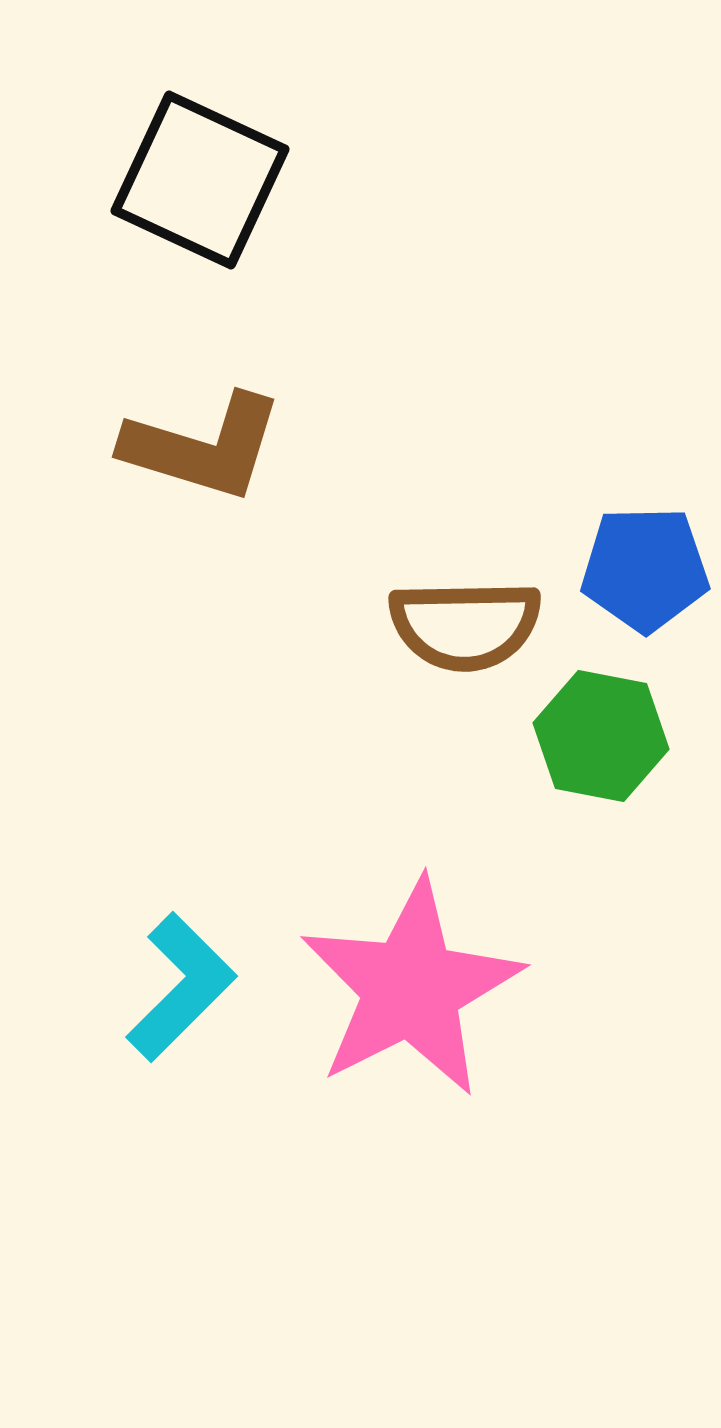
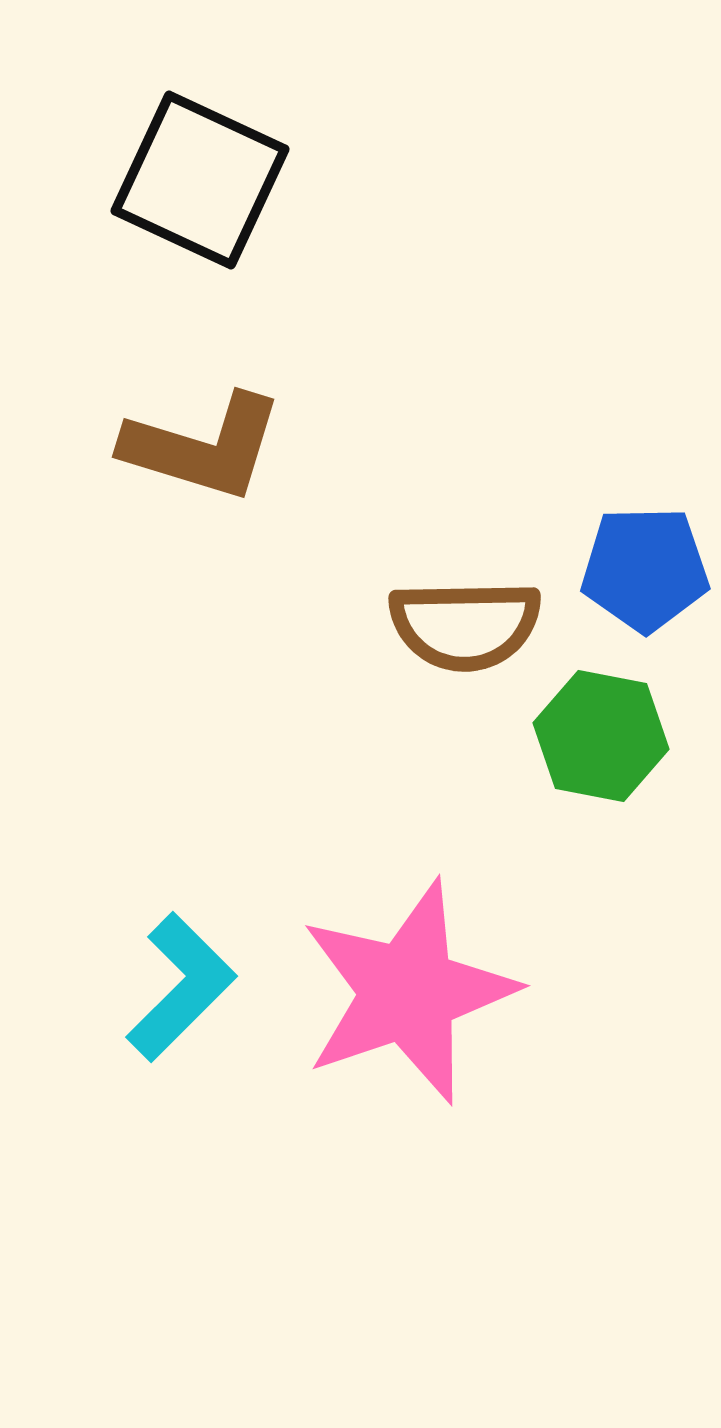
pink star: moved 3 px left, 4 px down; rotated 8 degrees clockwise
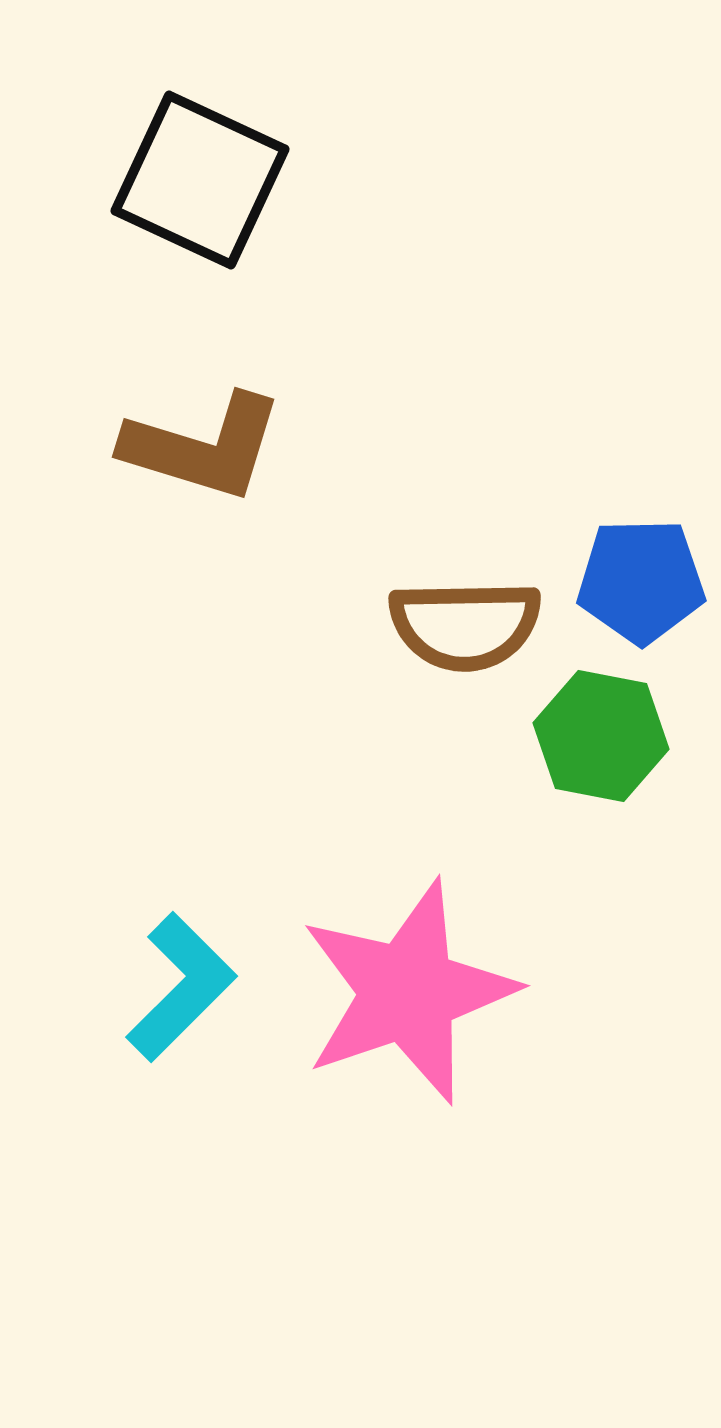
blue pentagon: moved 4 px left, 12 px down
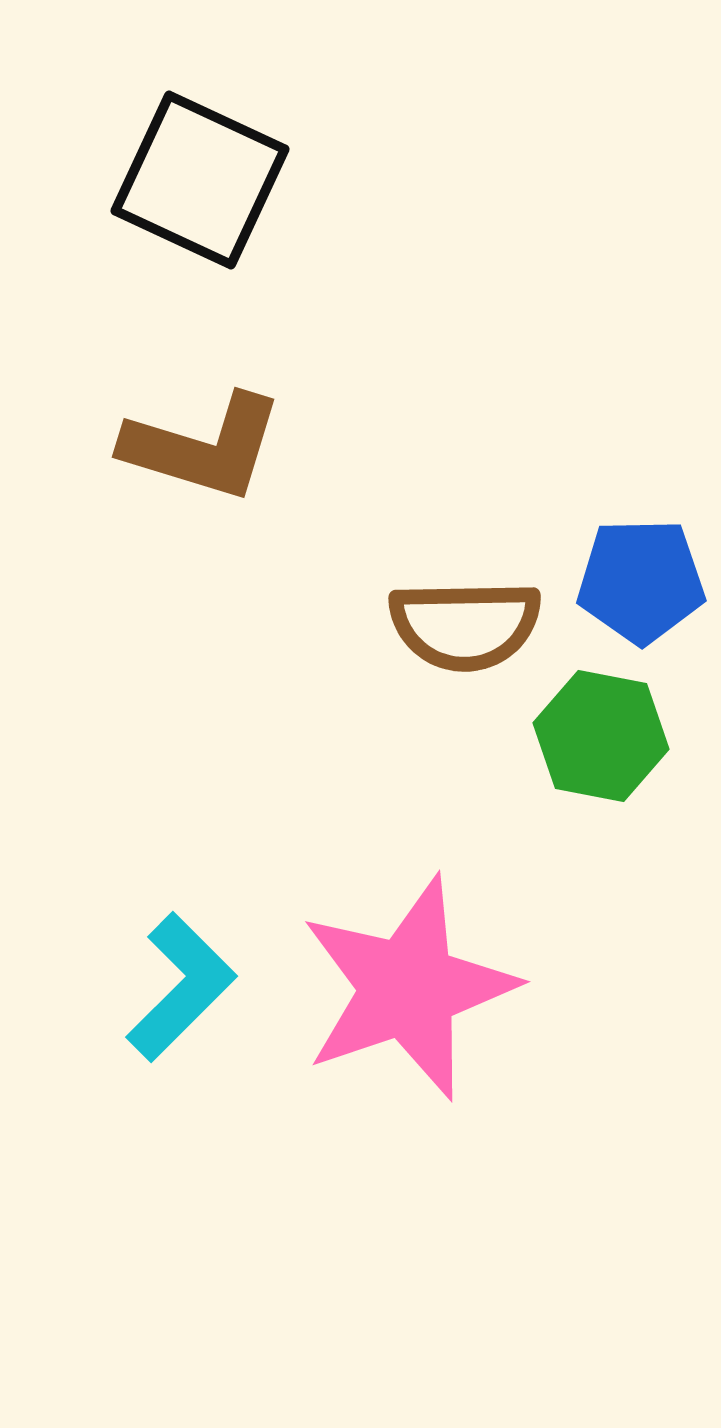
pink star: moved 4 px up
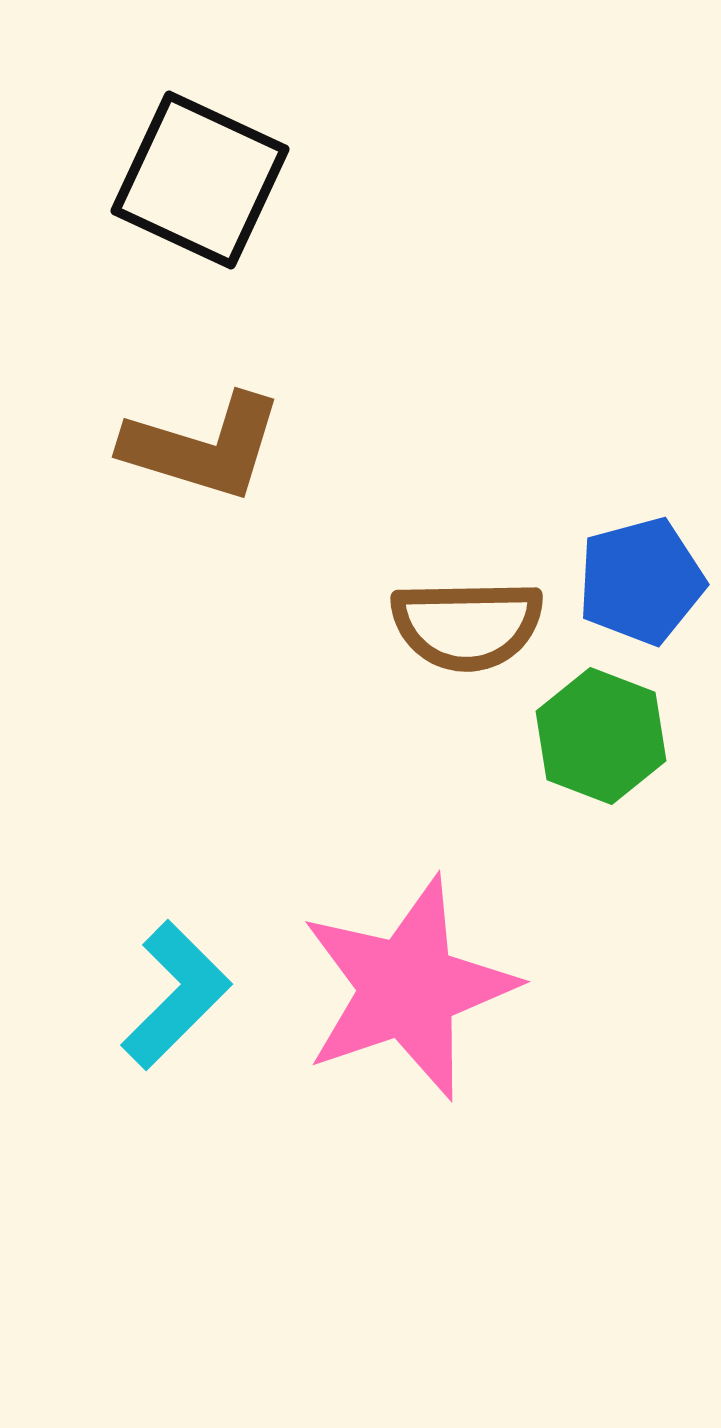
blue pentagon: rotated 14 degrees counterclockwise
brown semicircle: moved 2 px right
green hexagon: rotated 10 degrees clockwise
cyan L-shape: moved 5 px left, 8 px down
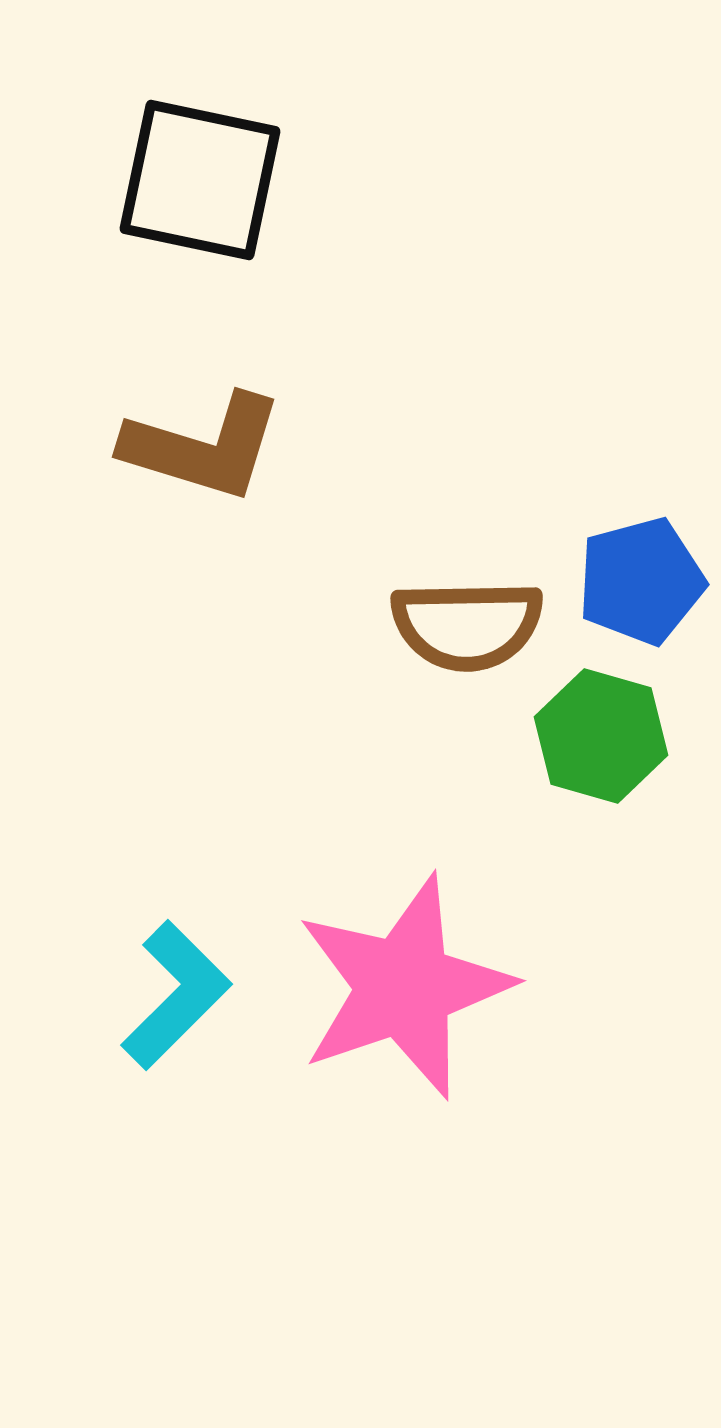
black square: rotated 13 degrees counterclockwise
green hexagon: rotated 5 degrees counterclockwise
pink star: moved 4 px left, 1 px up
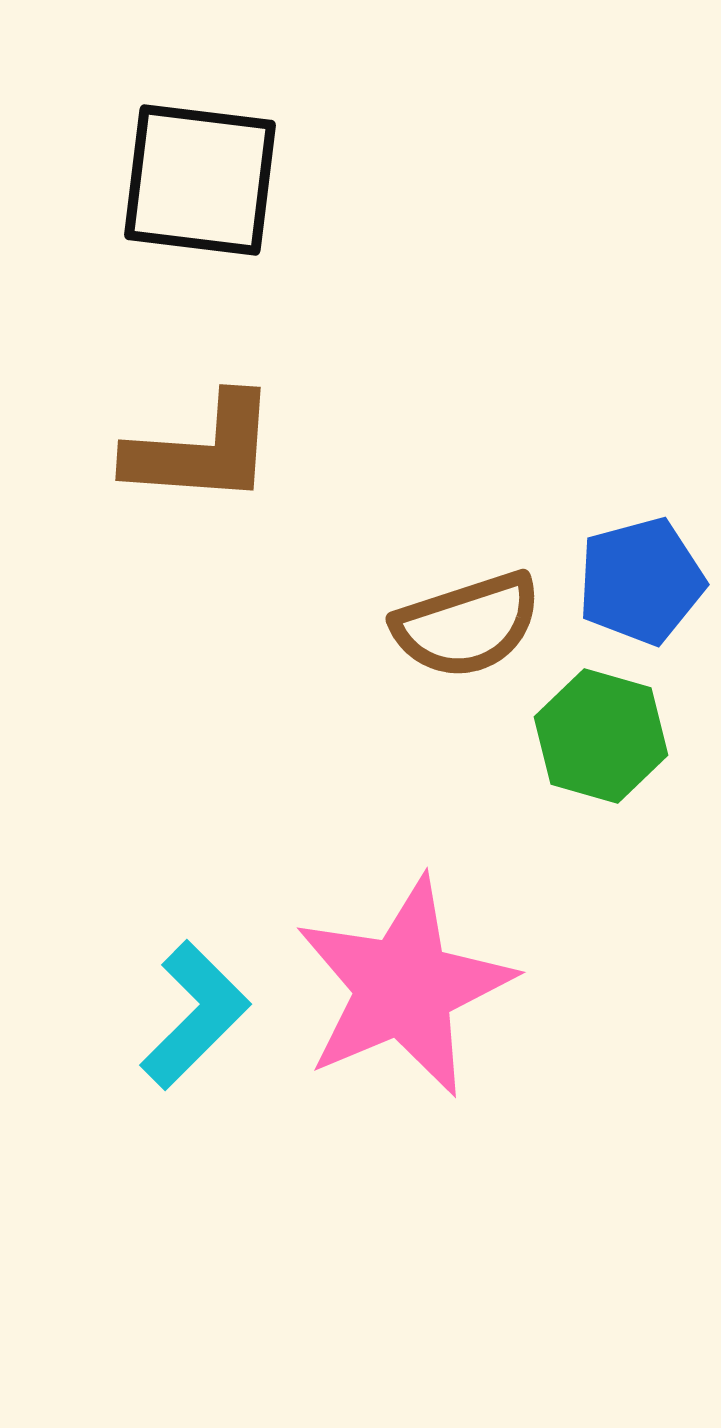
black square: rotated 5 degrees counterclockwise
brown L-shape: moved 1 px left, 3 px down; rotated 13 degrees counterclockwise
brown semicircle: rotated 17 degrees counterclockwise
pink star: rotated 4 degrees counterclockwise
cyan L-shape: moved 19 px right, 20 px down
